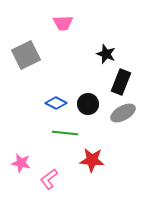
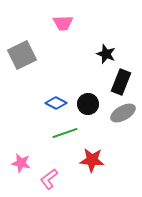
gray square: moved 4 px left
green line: rotated 25 degrees counterclockwise
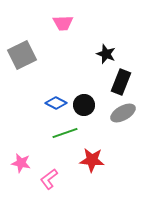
black circle: moved 4 px left, 1 px down
